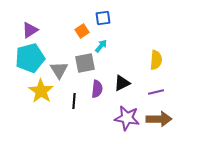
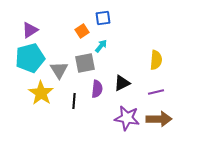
yellow star: moved 2 px down
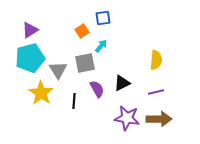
gray triangle: moved 1 px left
purple semicircle: rotated 36 degrees counterclockwise
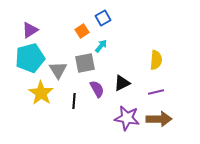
blue square: rotated 21 degrees counterclockwise
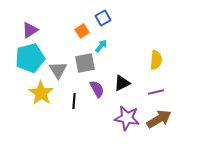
brown arrow: rotated 30 degrees counterclockwise
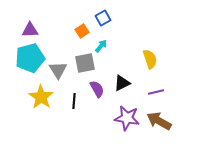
purple triangle: rotated 30 degrees clockwise
yellow semicircle: moved 6 px left, 1 px up; rotated 24 degrees counterclockwise
yellow star: moved 4 px down
brown arrow: moved 2 px down; rotated 120 degrees counterclockwise
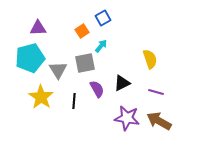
purple triangle: moved 8 px right, 2 px up
purple line: rotated 28 degrees clockwise
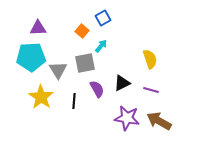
orange square: rotated 16 degrees counterclockwise
cyan pentagon: moved 1 px right, 1 px up; rotated 12 degrees clockwise
purple line: moved 5 px left, 2 px up
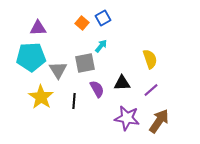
orange square: moved 8 px up
black triangle: rotated 24 degrees clockwise
purple line: rotated 56 degrees counterclockwise
brown arrow: rotated 95 degrees clockwise
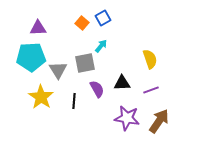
purple line: rotated 21 degrees clockwise
